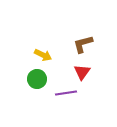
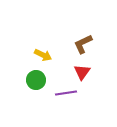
brown L-shape: rotated 10 degrees counterclockwise
green circle: moved 1 px left, 1 px down
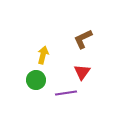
brown L-shape: moved 5 px up
yellow arrow: rotated 102 degrees counterclockwise
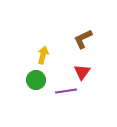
purple line: moved 2 px up
